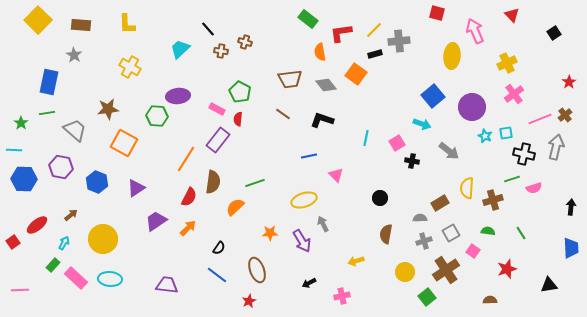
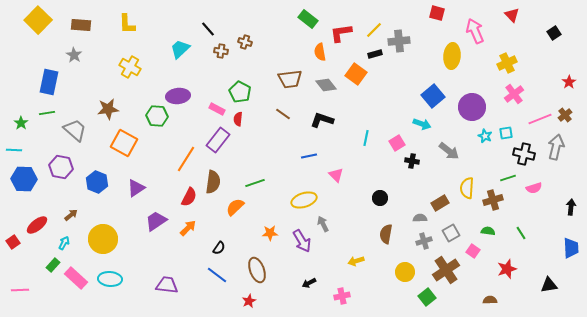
green line at (512, 179): moved 4 px left, 1 px up
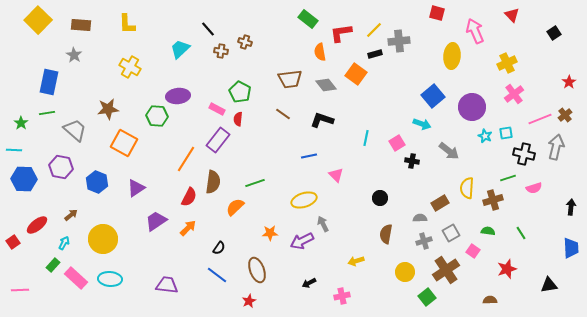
purple arrow at (302, 241): rotated 95 degrees clockwise
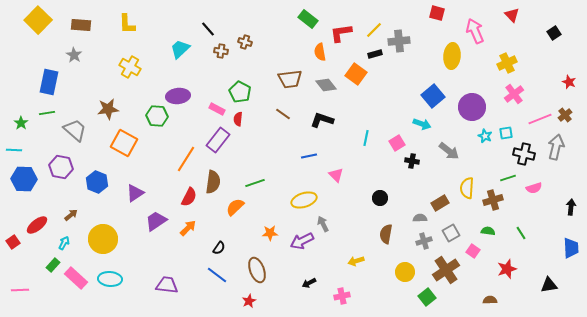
red star at (569, 82): rotated 16 degrees counterclockwise
purple triangle at (136, 188): moved 1 px left, 5 px down
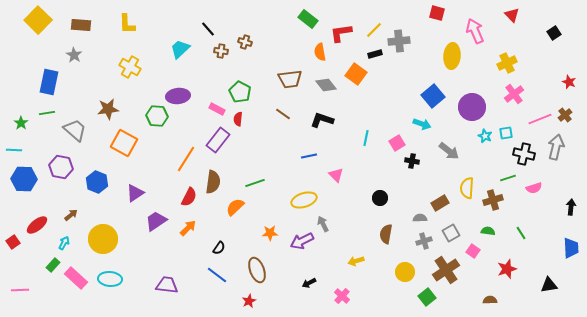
pink cross at (342, 296): rotated 35 degrees counterclockwise
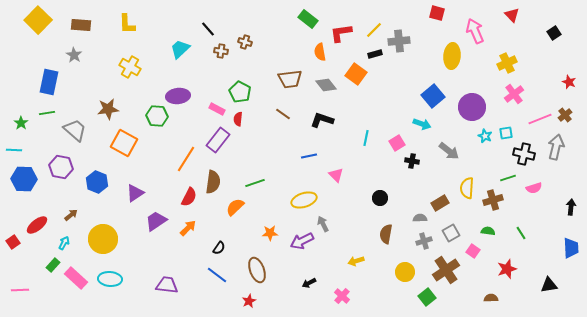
brown semicircle at (490, 300): moved 1 px right, 2 px up
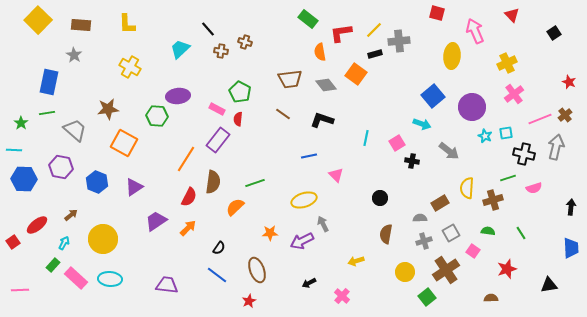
purple triangle at (135, 193): moved 1 px left, 6 px up
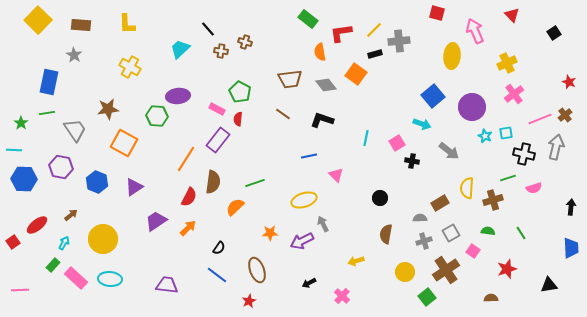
gray trapezoid at (75, 130): rotated 15 degrees clockwise
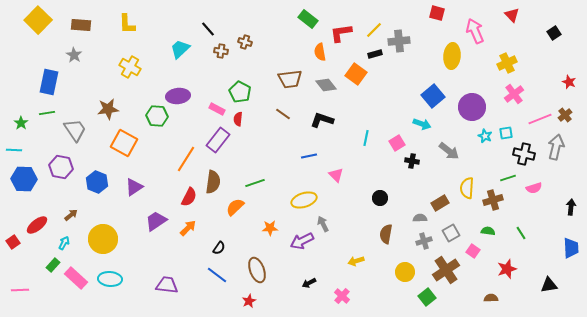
orange star at (270, 233): moved 5 px up
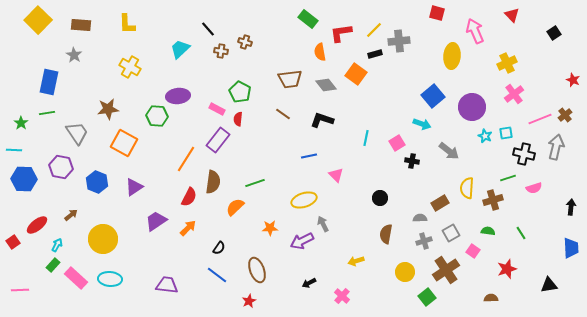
red star at (569, 82): moved 4 px right, 2 px up
gray trapezoid at (75, 130): moved 2 px right, 3 px down
cyan arrow at (64, 243): moved 7 px left, 2 px down
